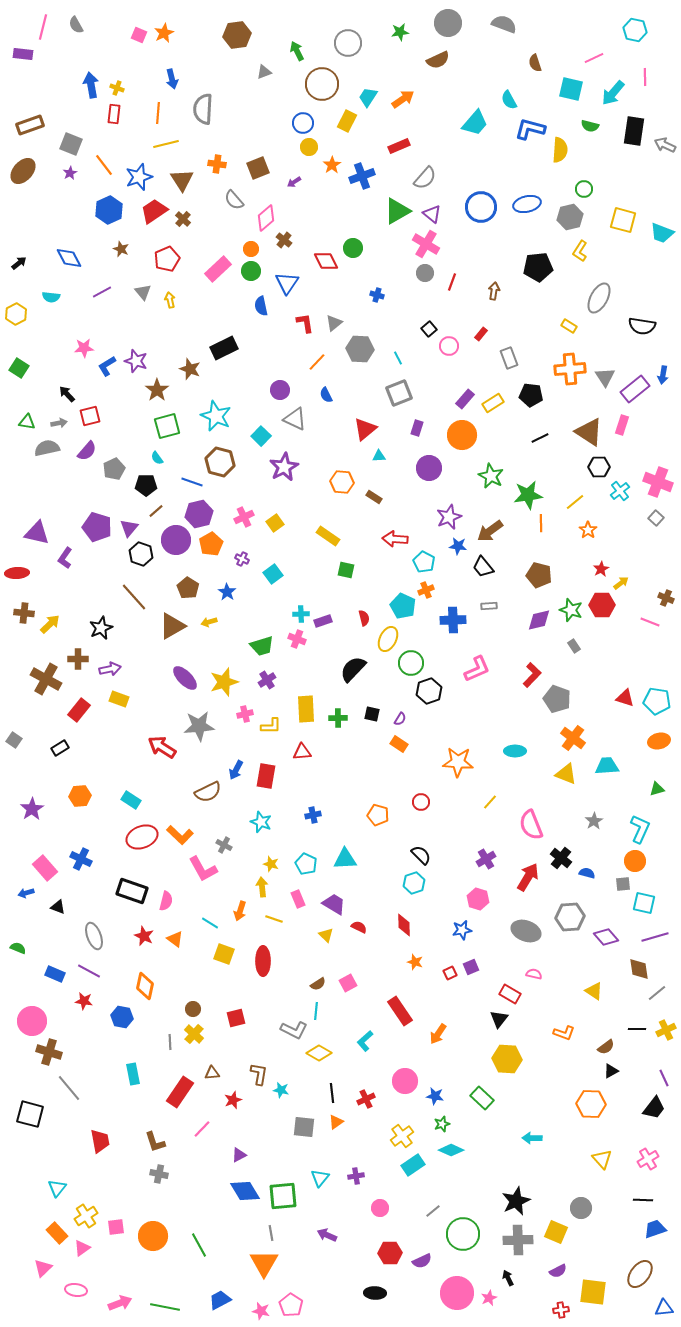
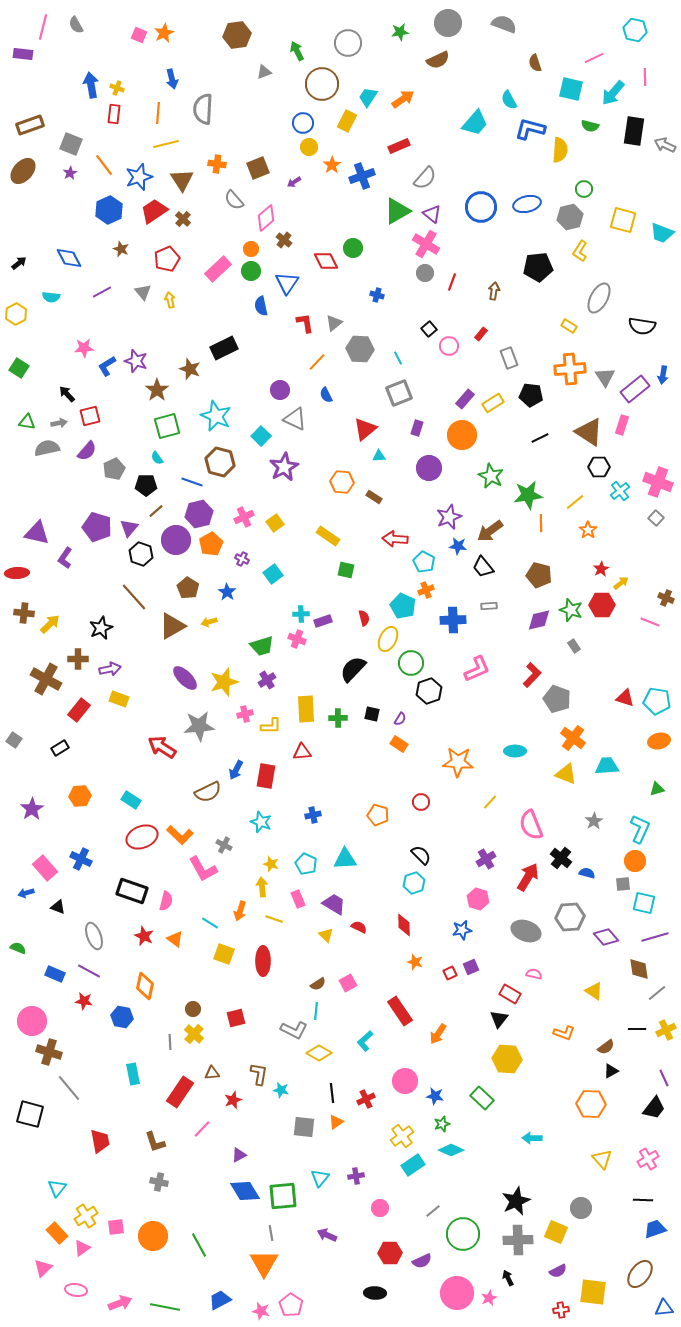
gray cross at (159, 1174): moved 8 px down
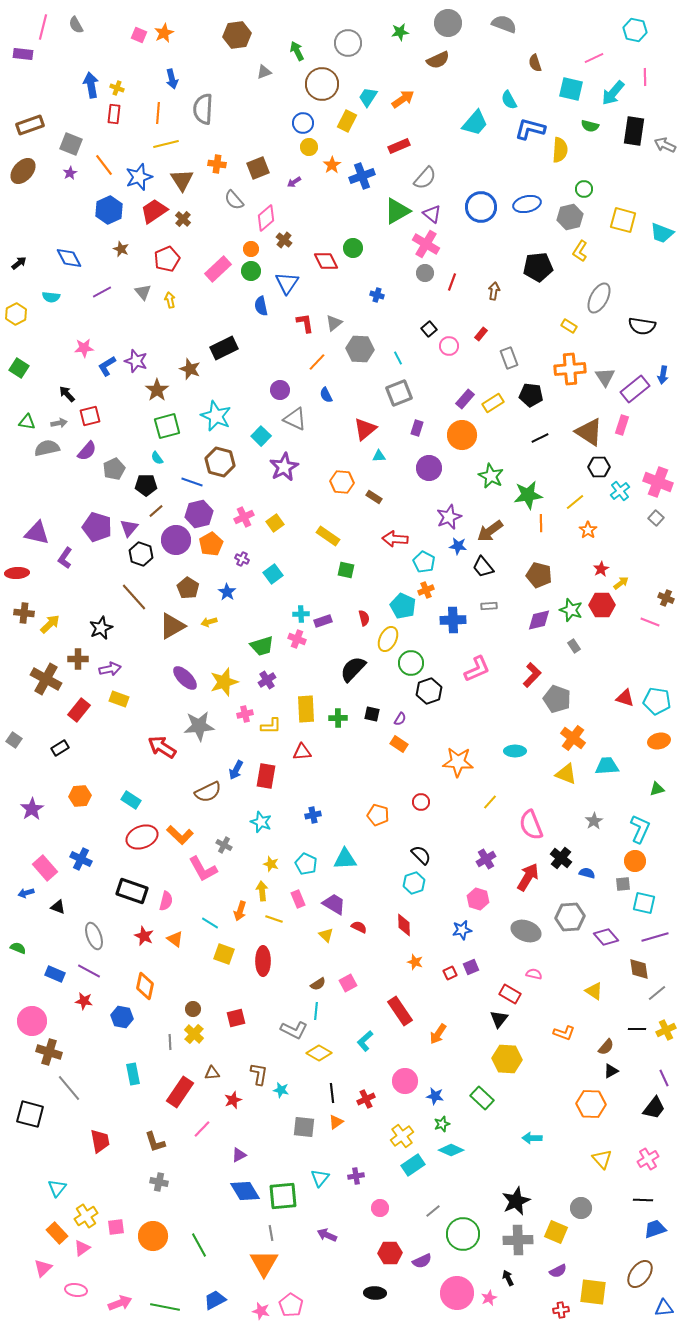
yellow arrow at (262, 887): moved 4 px down
brown semicircle at (606, 1047): rotated 12 degrees counterclockwise
blue trapezoid at (220, 1300): moved 5 px left
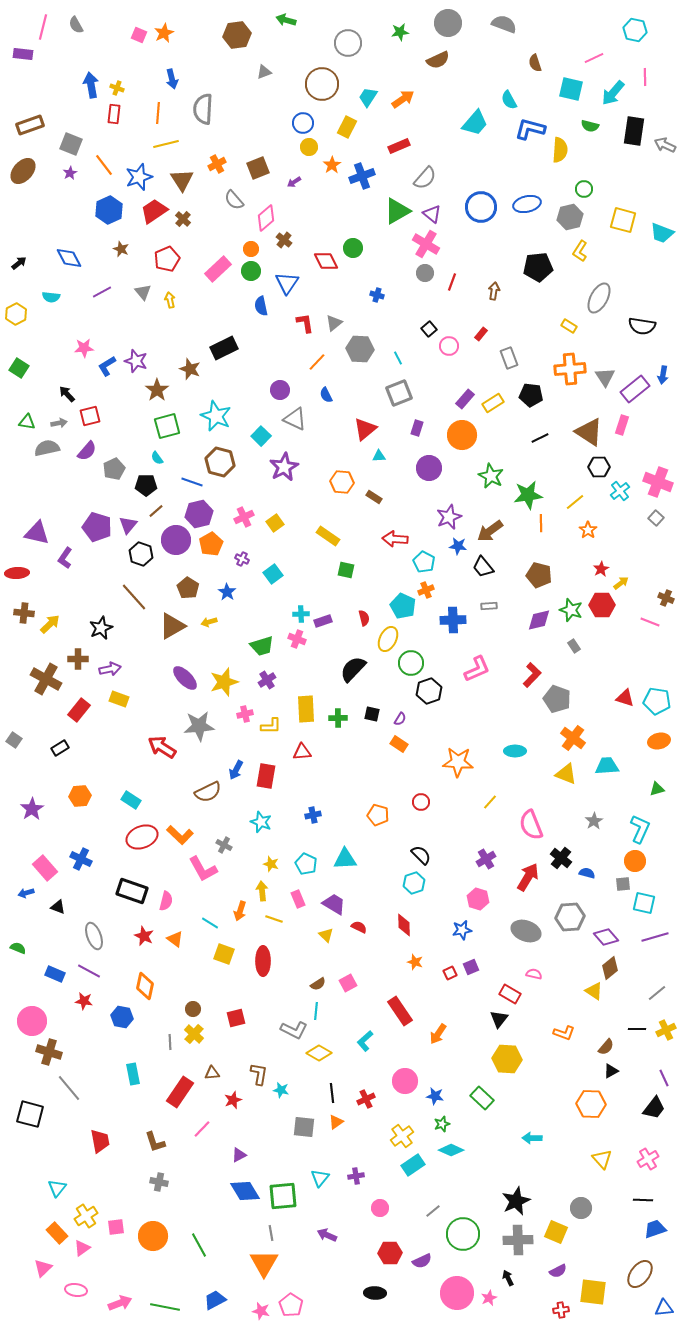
green arrow at (297, 51): moved 11 px left, 31 px up; rotated 48 degrees counterclockwise
yellow rectangle at (347, 121): moved 6 px down
orange cross at (217, 164): rotated 36 degrees counterclockwise
purple triangle at (129, 528): moved 1 px left, 3 px up
brown diamond at (639, 969): moved 29 px left, 1 px up; rotated 60 degrees clockwise
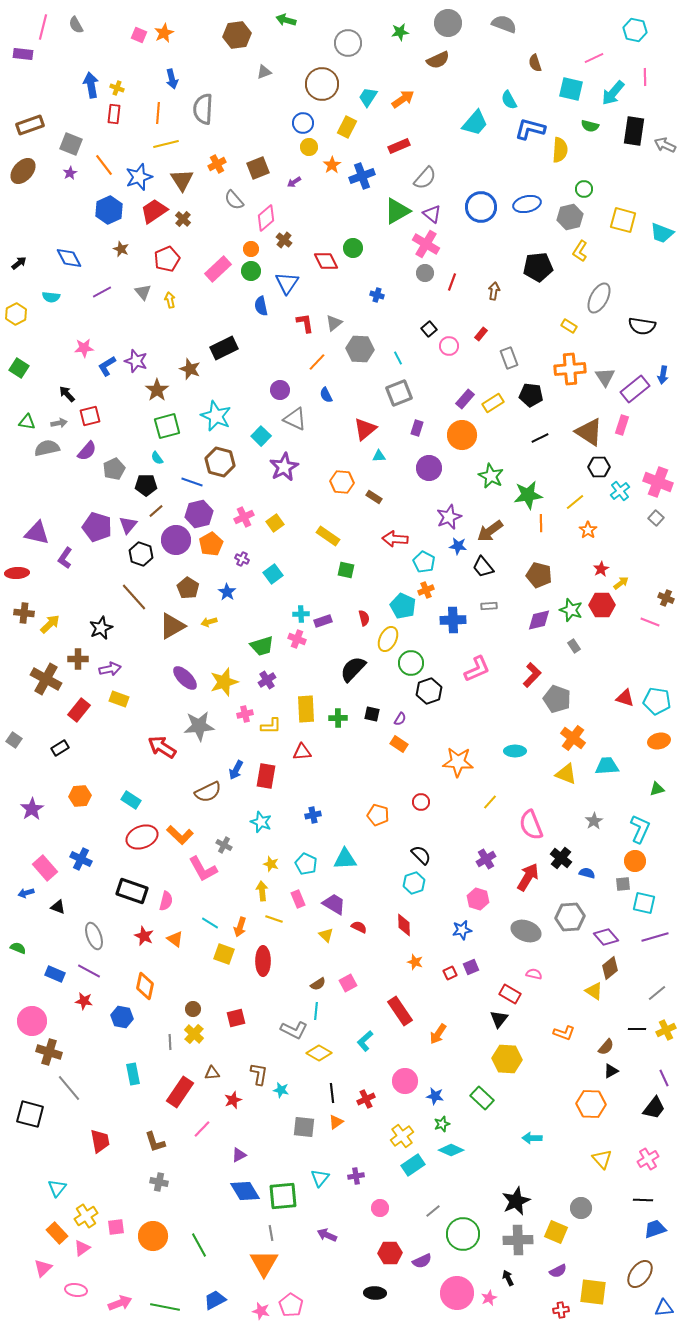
orange arrow at (240, 911): moved 16 px down
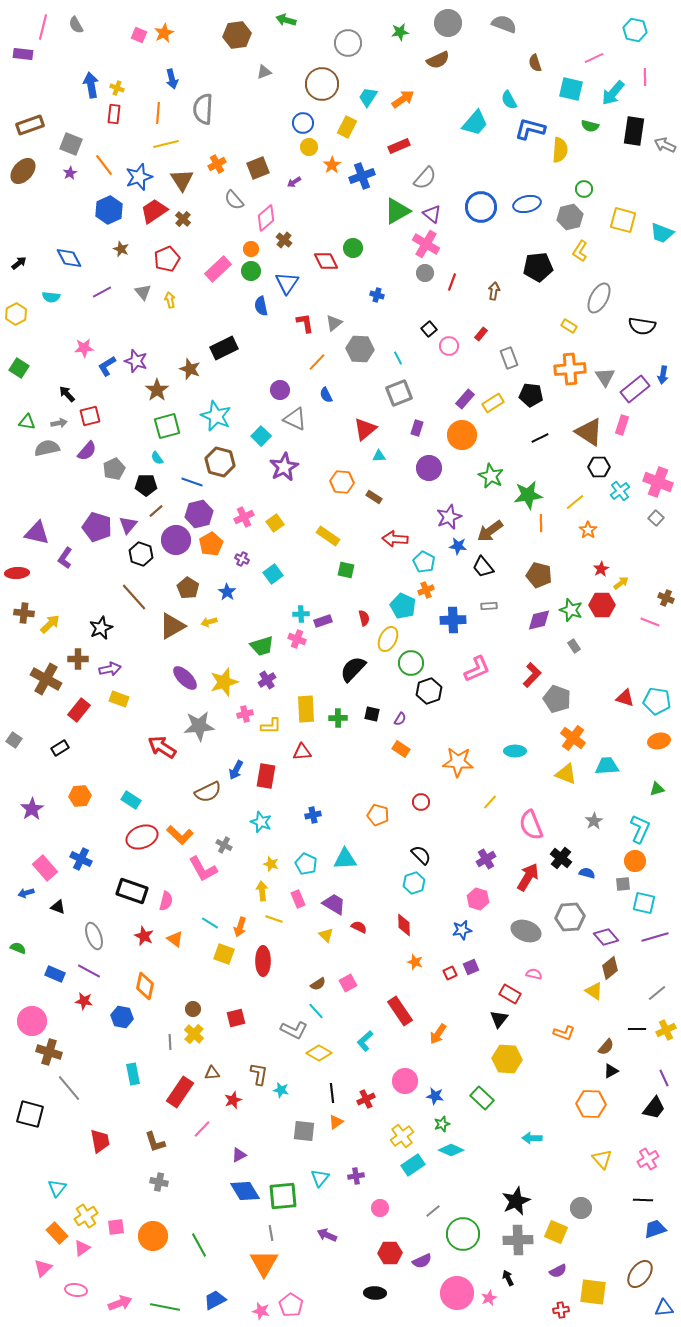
orange rectangle at (399, 744): moved 2 px right, 5 px down
cyan line at (316, 1011): rotated 48 degrees counterclockwise
gray square at (304, 1127): moved 4 px down
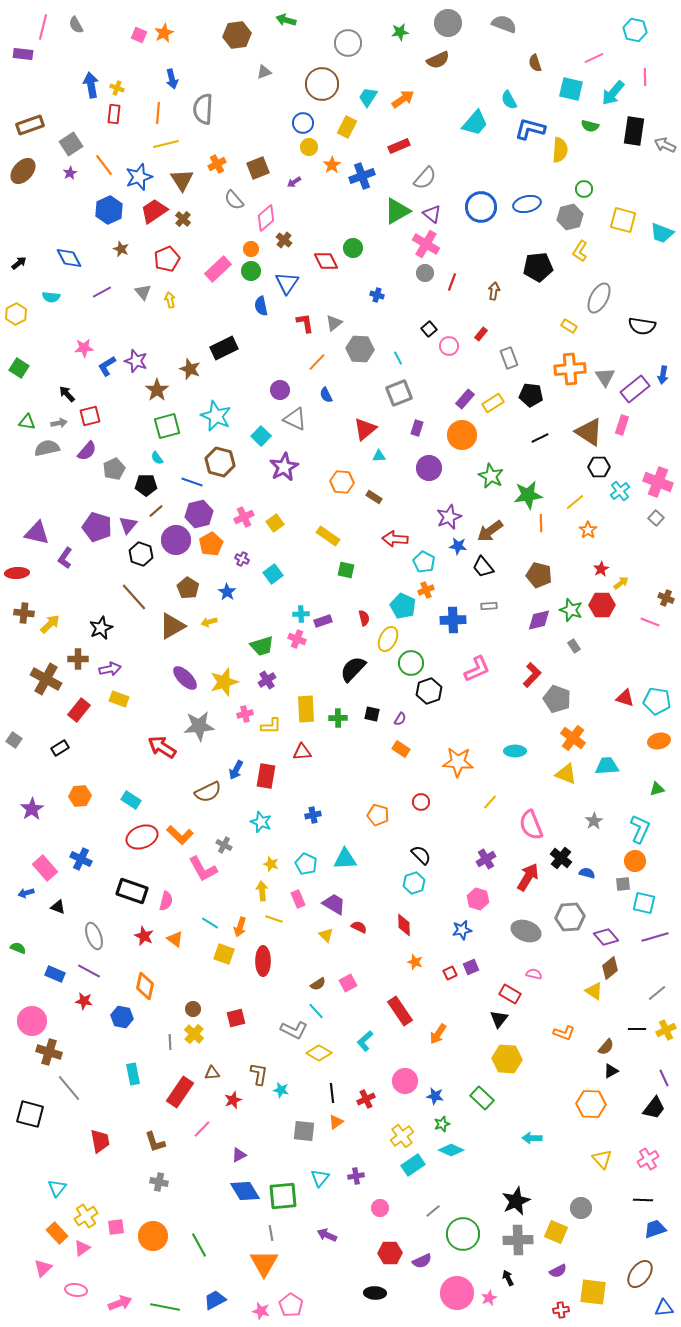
gray square at (71, 144): rotated 35 degrees clockwise
